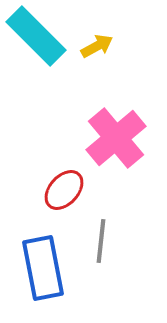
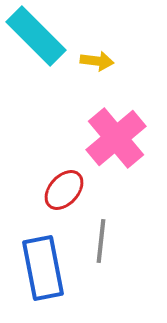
yellow arrow: moved 15 px down; rotated 36 degrees clockwise
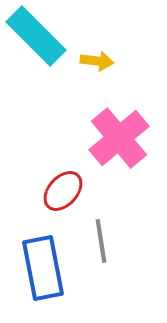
pink cross: moved 3 px right
red ellipse: moved 1 px left, 1 px down
gray line: rotated 15 degrees counterclockwise
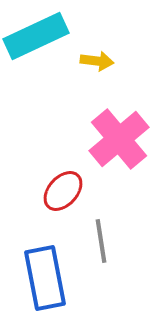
cyan rectangle: rotated 70 degrees counterclockwise
pink cross: moved 1 px down
blue rectangle: moved 2 px right, 10 px down
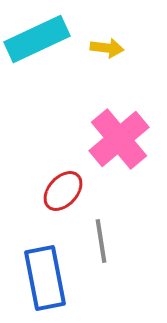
cyan rectangle: moved 1 px right, 3 px down
yellow arrow: moved 10 px right, 13 px up
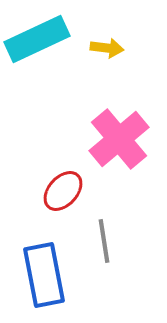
gray line: moved 3 px right
blue rectangle: moved 1 px left, 3 px up
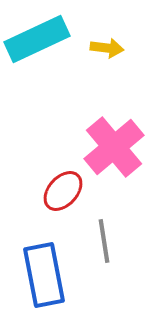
pink cross: moved 5 px left, 8 px down
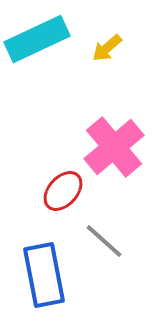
yellow arrow: rotated 132 degrees clockwise
gray line: rotated 39 degrees counterclockwise
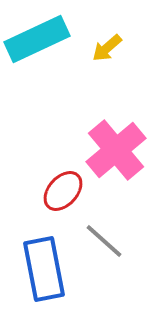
pink cross: moved 2 px right, 3 px down
blue rectangle: moved 6 px up
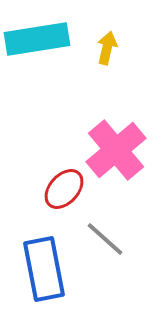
cyan rectangle: rotated 16 degrees clockwise
yellow arrow: rotated 144 degrees clockwise
red ellipse: moved 1 px right, 2 px up
gray line: moved 1 px right, 2 px up
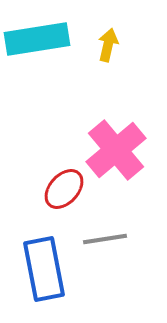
yellow arrow: moved 1 px right, 3 px up
gray line: rotated 51 degrees counterclockwise
